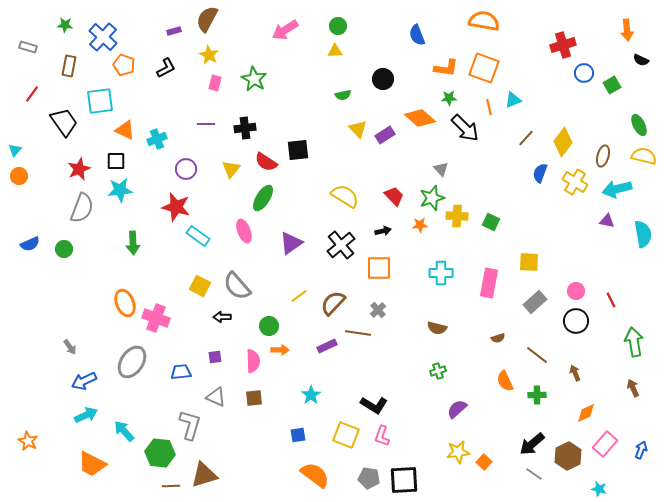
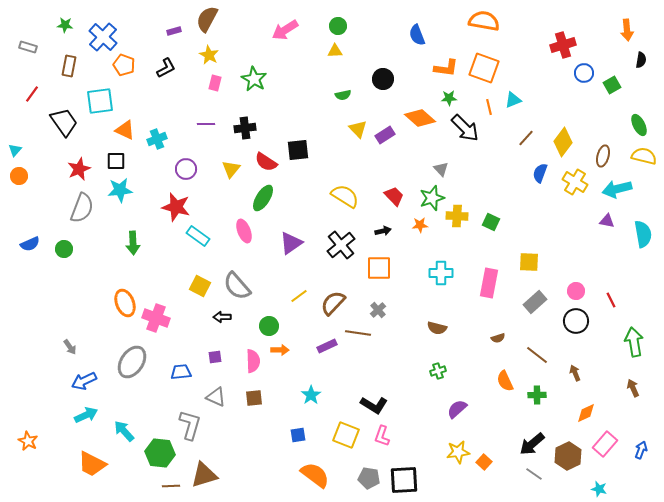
black semicircle at (641, 60): rotated 105 degrees counterclockwise
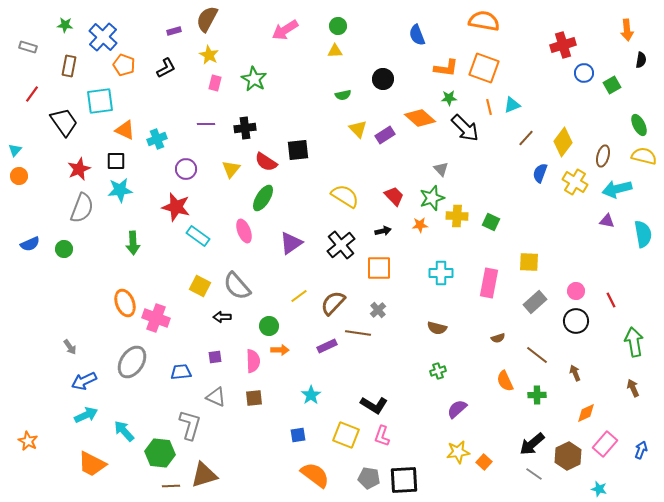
cyan triangle at (513, 100): moved 1 px left, 5 px down
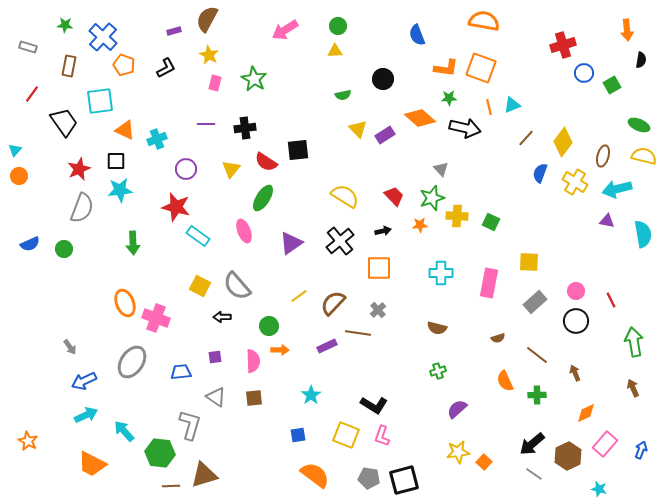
orange square at (484, 68): moved 3 px left
green ellipse at (639, 125): rotated 40 degrees counterclockwise
black arrow at (465, 128): rotated 32 degrees counterclockwise
black cross at (341, 245): moved 1 px left, 4 px up
gray triangle at (216, 397): rotated 10 degrees clockwise
black square at (404, 480): rotated 12 degrees counterclockwise
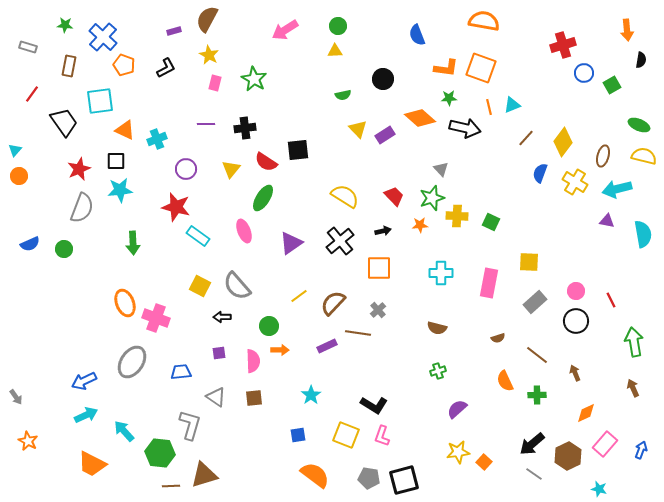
gray arrow at (70, 347): moved 54 px left, 50 px down
purple square at (215, 357): moved 4 px right, 4 px up
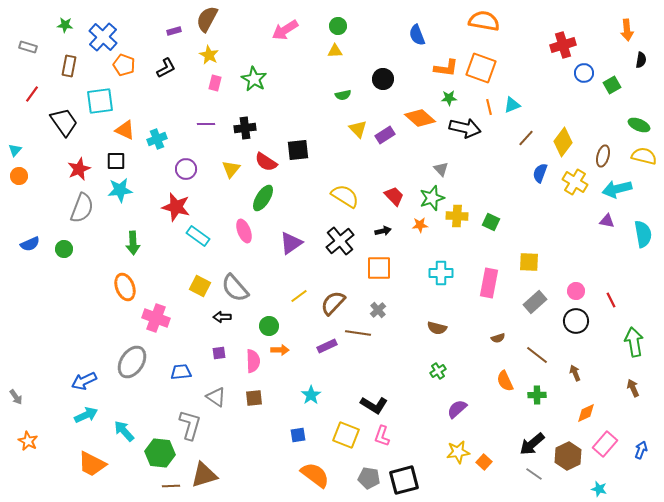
gray semicircle at (237, 286): moved 2 px left, 2 px down
orange ellipse at (125, 303): moved 16 px up
green cross at (438, 371): rotated 14 degrees counterclockwise
